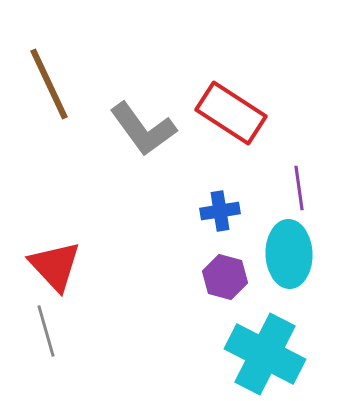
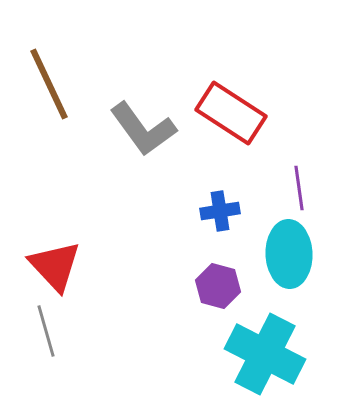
purple hexagon: moved 7 px left, 9 px down
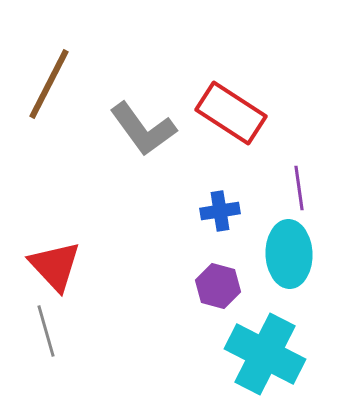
brown line: rotated 52 degrees clockwise
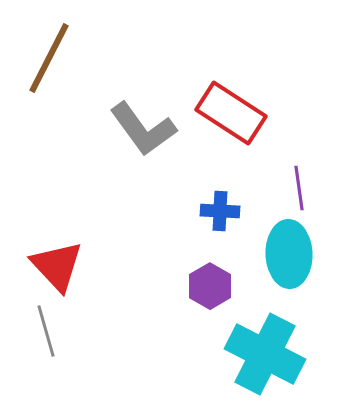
brown line: moved 26 px up
blue cross: rotated 12 degrees clockwise
red triangle: moved 2 px right
purple hexagon: moved 8 px left; rotated 15 degrees clockwise
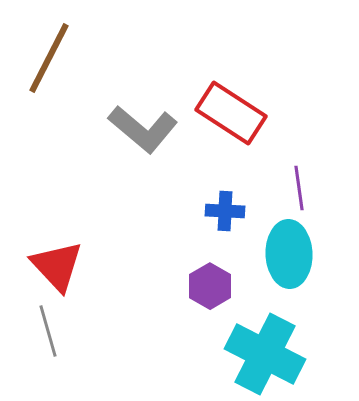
gray L-shape: rotated 14 degrees counterclockwise
blue cross: moved 5 px right
gray line: moved 2 px right
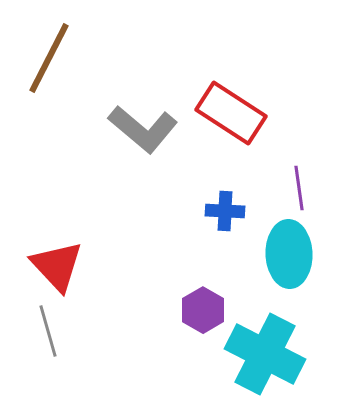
purple hexagon: moved 7 px left, 24 px down
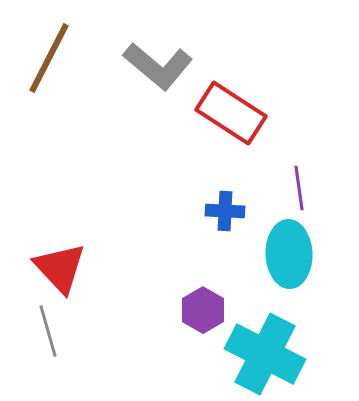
gray L-shape: moved 15 px right, 63 px up
red triangle: moved 3 px right, 2 px down
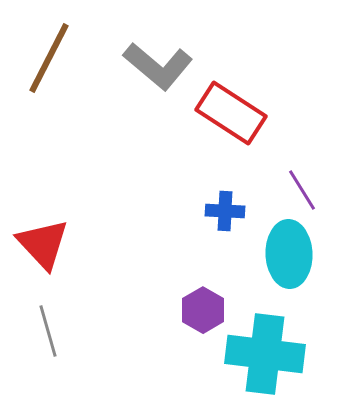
purple line: moved 3 px right, 2 px down; rotated 24 degrees counterclockwise
red triangle: moved 17 px left, 24 px up
cyan cross: rotated 20 degrees counterclockwise
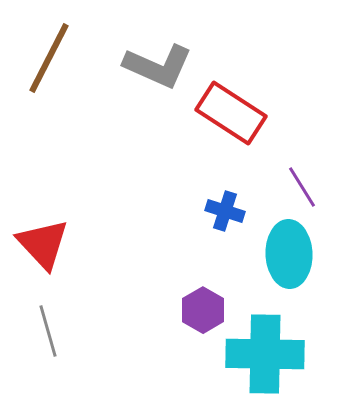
gray L-shape: rotated 16 degrees counterclockwise
purple line: moved 3 px up
blue cross: rotated 15 degrees clockwise
cyan cross: rotated 6 degrees counterclockwise
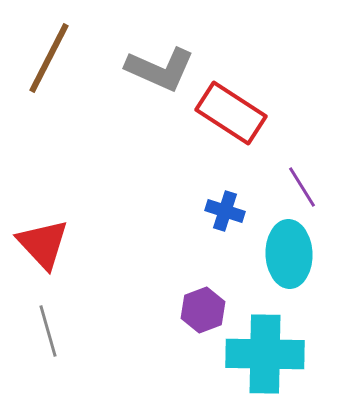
gray L-shape: moved 2 px right, 3 px down
purple hexagon: rotated 9 degrees clockwise
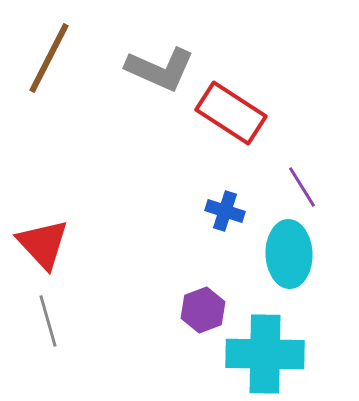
gray line: moved 10 px up
